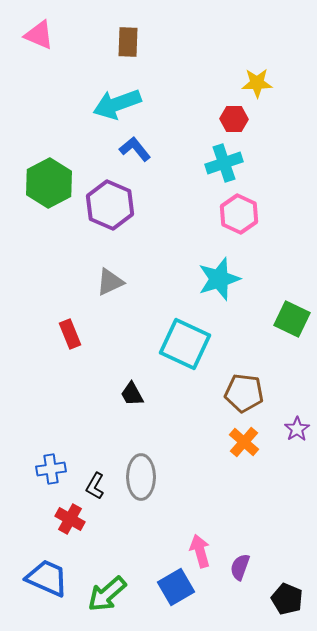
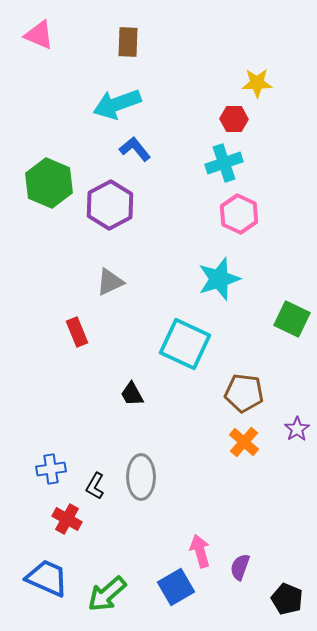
green hexagon: rotated 9 degrees counterclockwise
purple hexagon: rotated 9 degrees clockwise
red rectangle: moved 7 px right, 2 px up
red cross: moved 3 px left
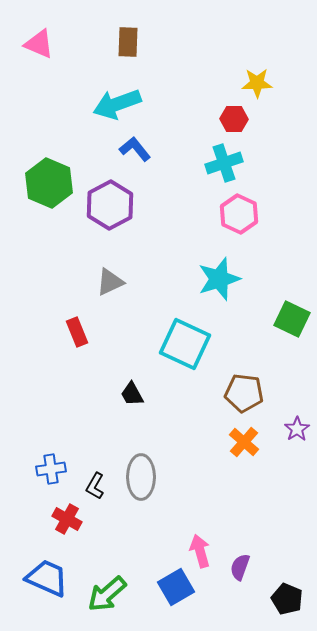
pink triangle: moved 9 px down
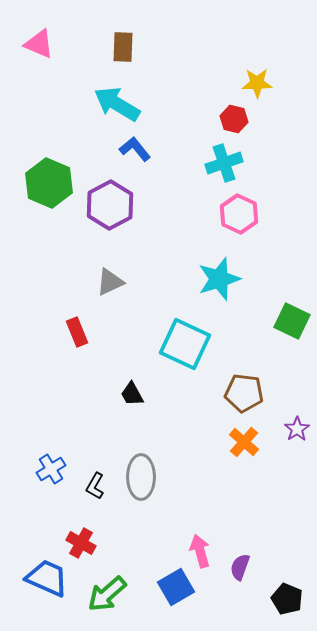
brown rectangle: moved 5 px left, 5 px down
cyan arrow: rotated 51 degrees clockwise
red hexagon: rotated 12 degrees clockwise
green square: moved 2 px down
blue cross: rotated 24 degrees counterclockwise
red cross: moved 14 px right, 24 px down
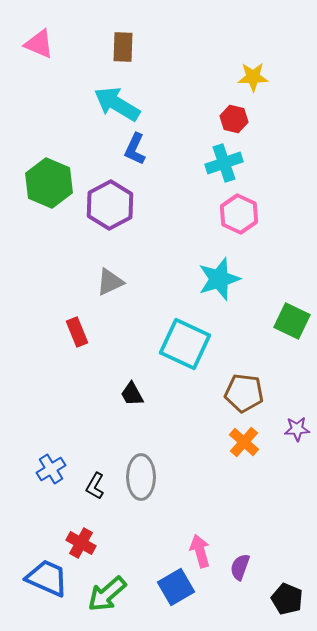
yellow star: moved 4 px left, 6 px up
blue L-shape: rotated 116 degrees counterclockwise
purple star: rotated 30 degrees clockwise
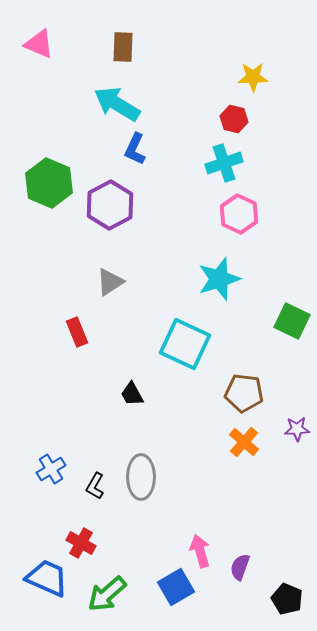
gray triangle: rotated 8 degrees counterclockwise
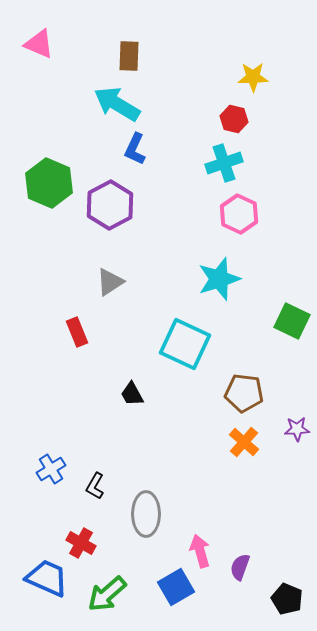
brown rectangle: moved 6 px right, 9 px down
gray ellipse: moved 5 px right, 37 px down
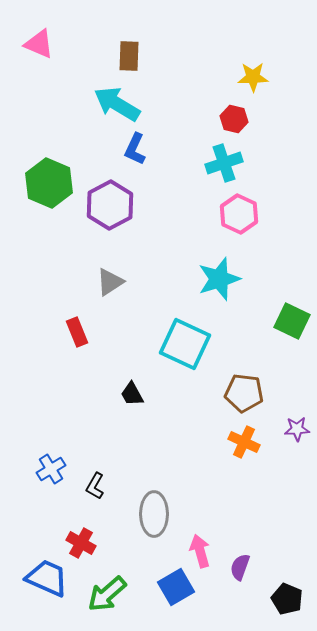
orange cross: rotated 16 degrees counterclockwise
gray ellipse: moved 8 px right
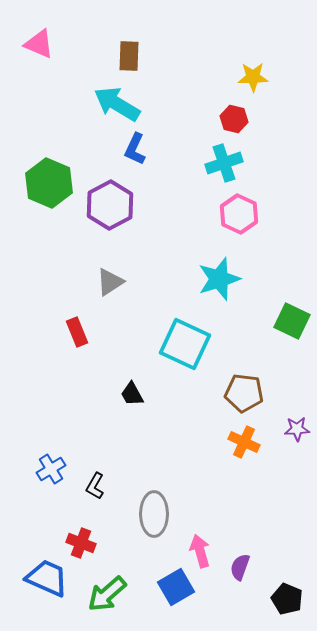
red cross: rotated 8 degrees counterclockwise
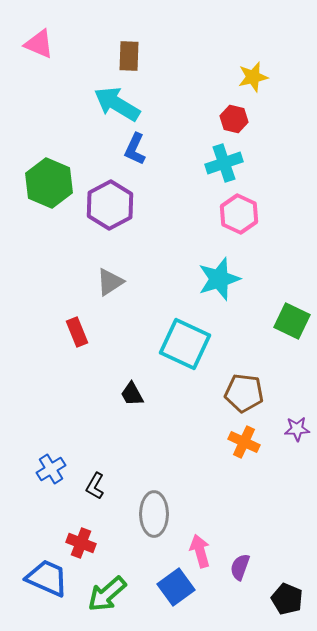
yellow star: rotated 12 degrees counterclockwise
blue square: rotated 6 degrees counterclockwise
